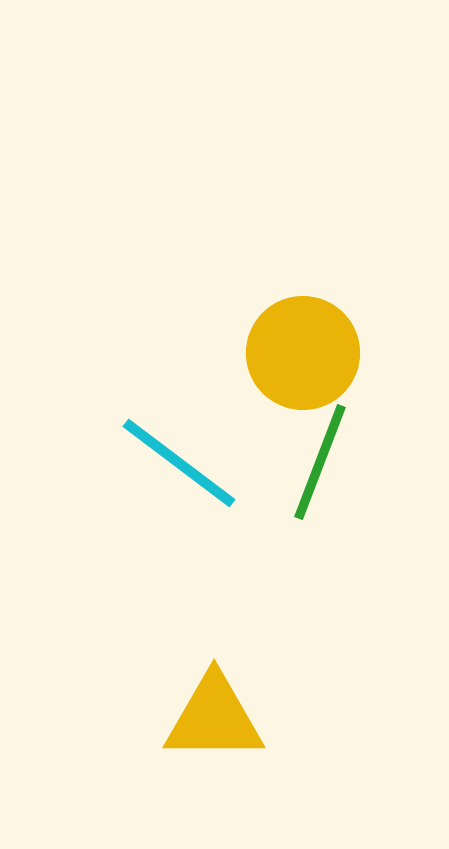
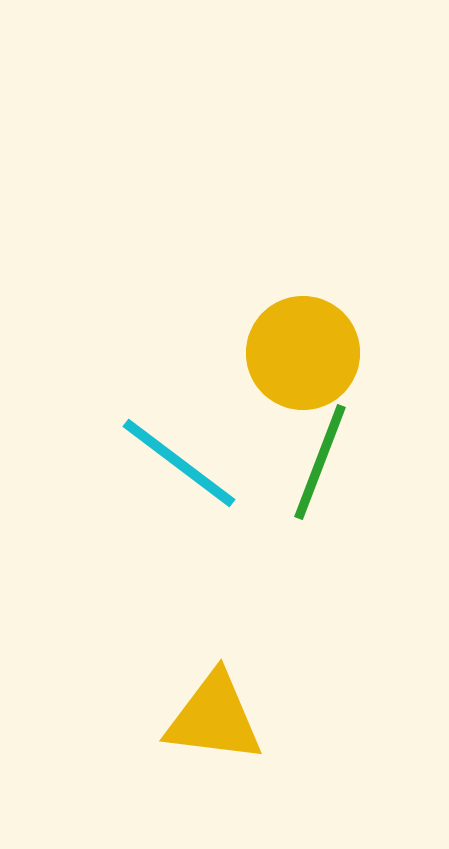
yellow triangle: rotated 7 degrees clockwise
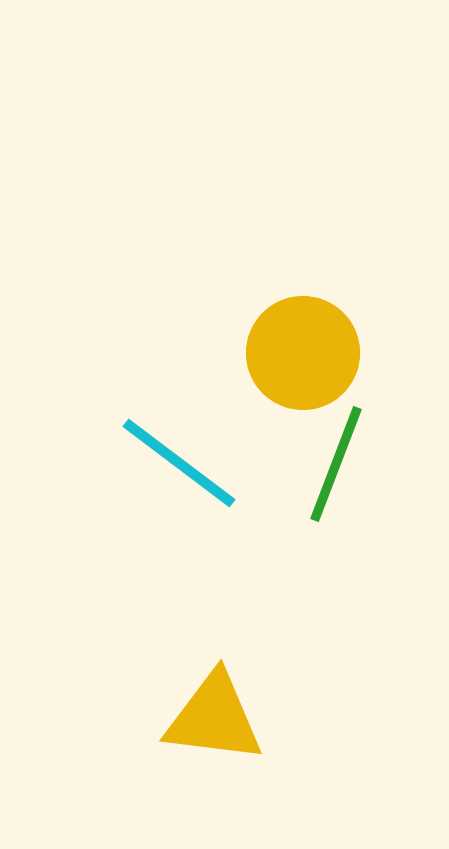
green line: moved 16 px right, 2 px down
